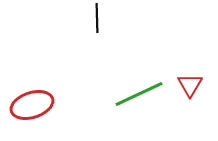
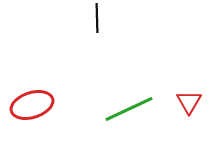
red triangle: moved 1 px left, 17 px down
green line: moved 10 px left, 15 px down
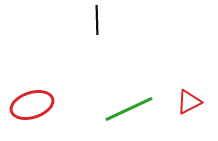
black line: moved 2 px down
red triangle: rotated 32 degrees clockwise
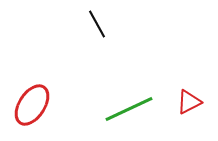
black line: moved 4 px down; rotated 28 degrees counterclockwise
red ellipse: rotated 39 degrees counterclockwise
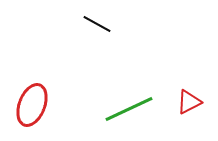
black line: rotated 32 degrees counterclockwise
red ellipse: rotated 12 degrees counterclockwise
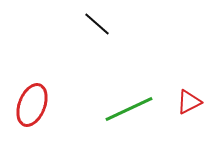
black line: rotated 12 degrees clockwise
